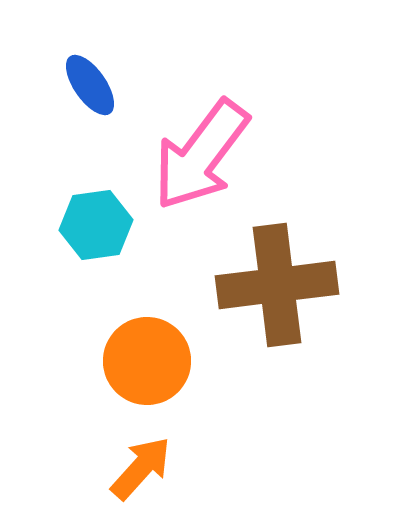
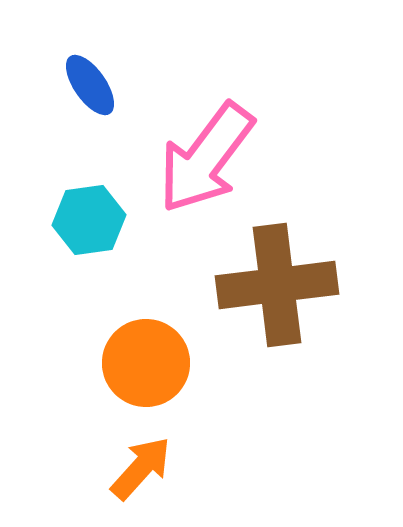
pink arrow: moved 5 px right, 3 px down
cyan hexagon: moved 7 px left, 5 px up
orange circle: moved 1 px left, 2 px down
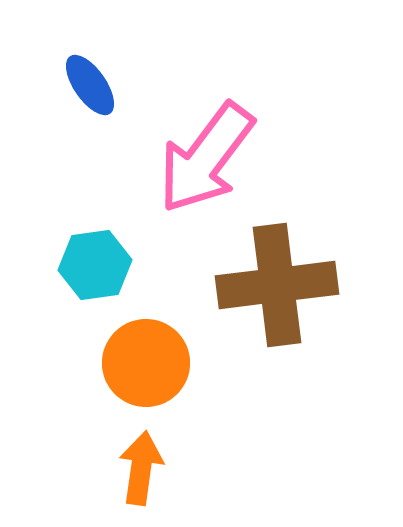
cyan hexagon: moved 6 px right, 45 px down
orange arrow: rotated 34 degrees counterclockwise
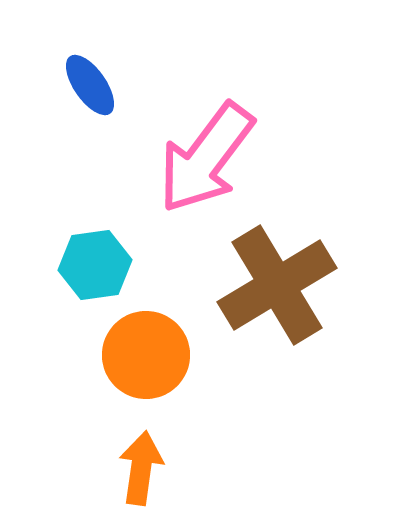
brown cross: rotated 24 degrees counterclockwise
orange circle: moved 8 px up
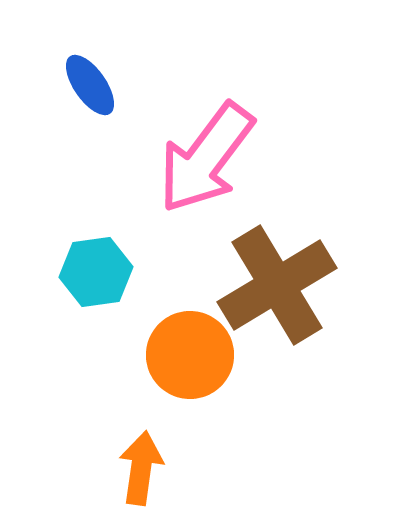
cyan hexagon: moved 1 px right, 7 px down
orange circle: moved 44 px right
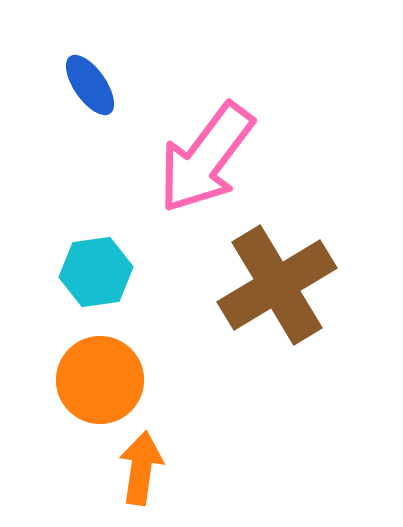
orange circle: moved 90 px left, 25 px down
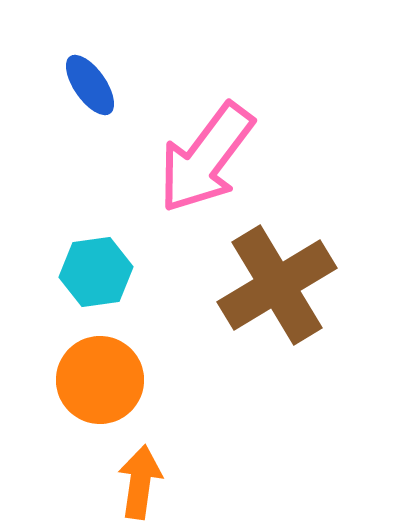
orange arrow: moved 1 px left, 14 px down
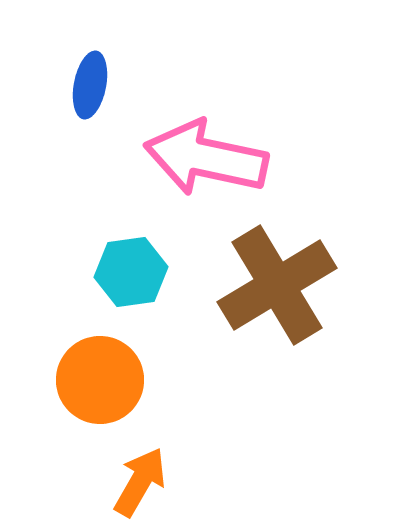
blue ellipse: rotated 46 degrees clockwise
pink arrow: rotated 65 degrees clockwise
cyan hexagon: moved 35 px right
orange arrow: rotated 22 degrees clockwise
